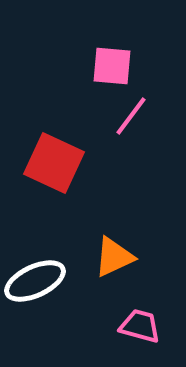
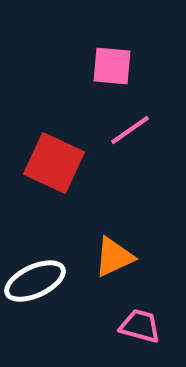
pink line: moved 1 px left, 14 px down; rotated 18 degrees clockwise
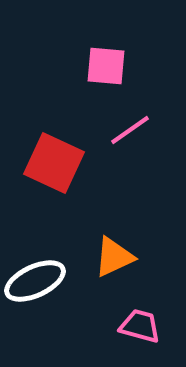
pink square: moved 6 px left
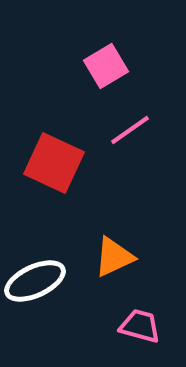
pink square: rotated 36 degrees counterclockwise
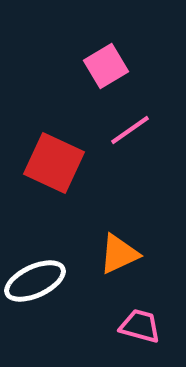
orange triangle: moved 5 px right, 3 px up
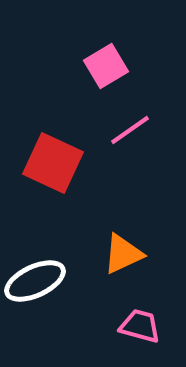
red square: moved 1 px left
orange triangle: moved 4 px right
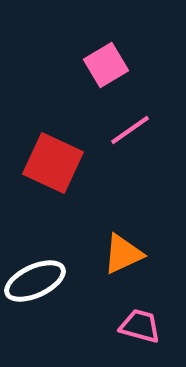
pink square: moved 1 px up
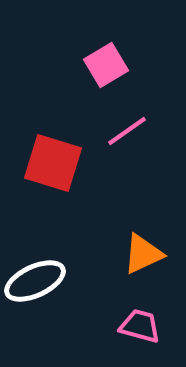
pink line: moved 3 px left, 1 px down
red square: rotated 8 degrees counterclockwise
orange triangle: moved 20 px right
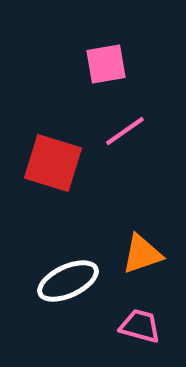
pink square: moved 1 px up; rotated 21 degrees clockwise
pink line: moved 2 px left
orange triangle: moved 1 px left; rotated 6 degrees clockwise
white ellipse: moved 33 px right
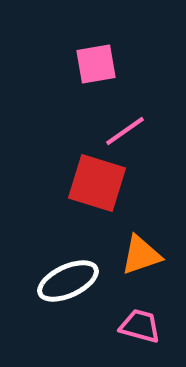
pink square: moved 10 px left
red square: moved 44 px right, 20 px down
orange triangle: moved 1 px left, 1 px down
